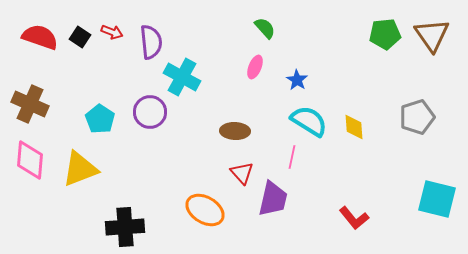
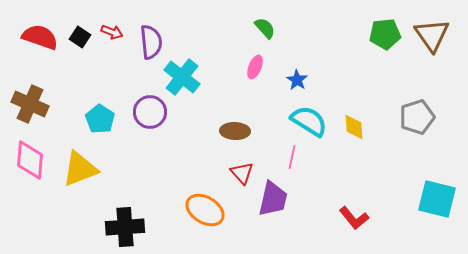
cyan cross: rotated 9 degrees clockwise
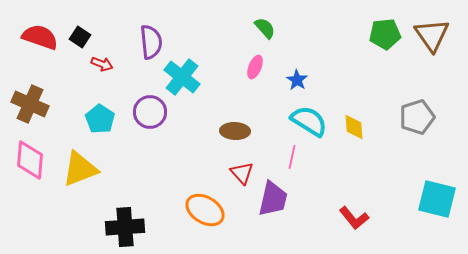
red arrow: moved 10 px left, 32 px down
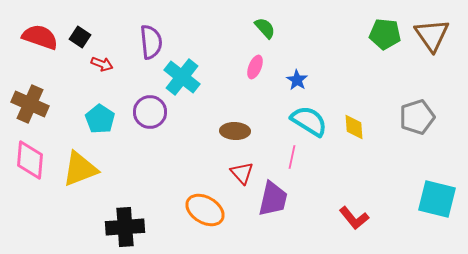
green pentagon: rotated 12 degrees clockwise
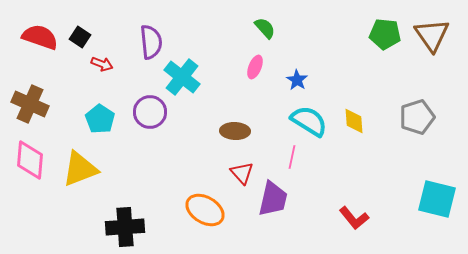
yellow diamond: moved 6 px up
